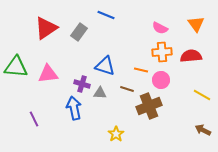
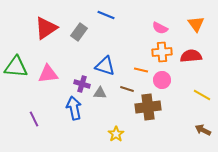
pink circle: moved 1 px right
brown cross: moved 1 px left, 1 px down; rotated 15 degrees clockwise
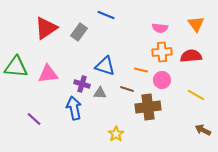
pink semicircle: rotated 21 degrees counterclockwise
yellow line: moved 6 px left
purple line: rotated 21 degrees counterclockwise
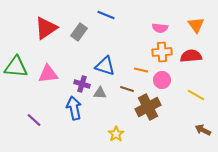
orange triangle: moved 1 px down
brown cross: rotated 20 degrees counterclockwise
purple line: moved 1 px down
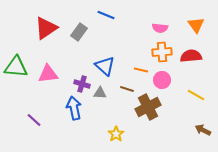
blue triangle: rotated 25 degrees clockwise
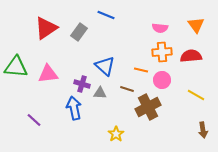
brown arrow: rotated 126 degrees counterclockwise
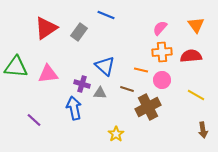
pink semicircle: rotated 126 degrees clockwise
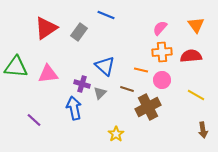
gray triangle: rotated 48 degrees counterclockwise
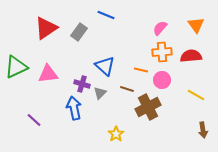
green triangle: rotated 30 degrees counterclockwise
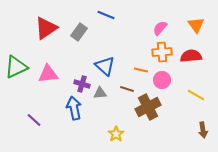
gray triangle: rotated 40 degrees clockwise
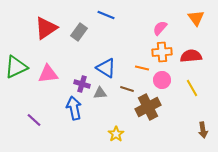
orange triangle: moved 7 px up
blue triangle: moved 1 px right, 2 px down; rotated 10 degrees counterclockwise
orange line: moved 1 px right, 2 px up
yellow line: moved 4 px left, 7 px up; rotated 30 degrees clockwise
